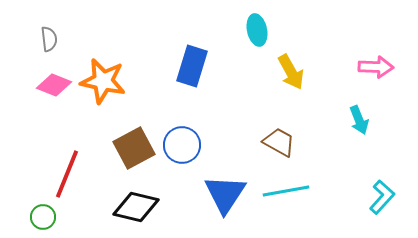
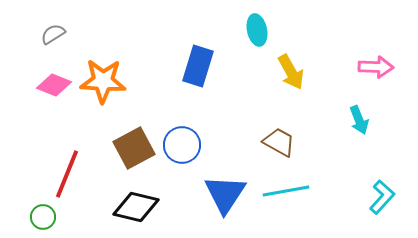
gray semicircle: moved 4 px right, 5 px up; rotated 115 degrees counterclockwise
blue rectangle: moved 6 px right
orange star: rotated 9 degrees counterclockwise
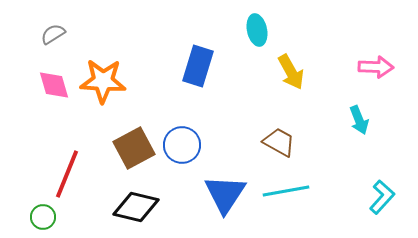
pink diamond: rotated 52 degrees clockwise
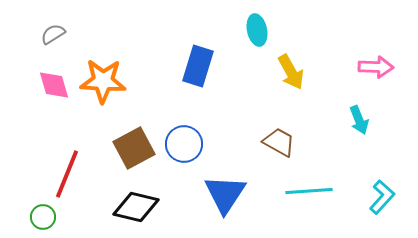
blue circle: moved 2 px right, 1 px up
cyan line: moved 23 px right; rotated 6 degrees clockwise
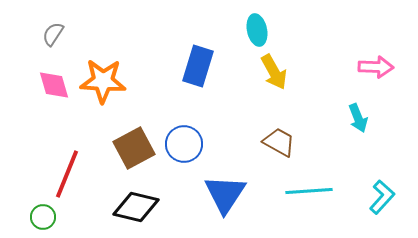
gray semicircle: rotated 25 degrees counterclockwise
yellow arrow: moved 17 px left
cyan arrow: moved 1 px left, 2 px up
